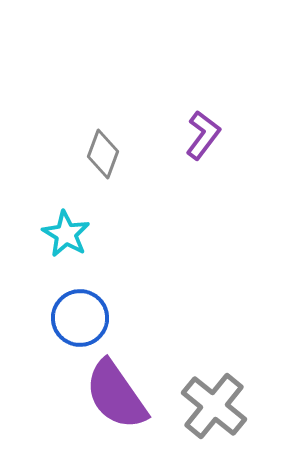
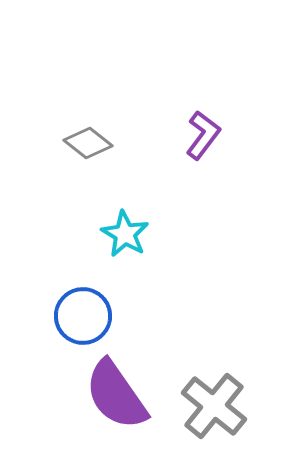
gray diamond: moved 15 px left, 11 px up; rotated 72 degrees counterclockwise
cyan star: moved 59 px right
blue circle: moved 3 px right, 2 px up
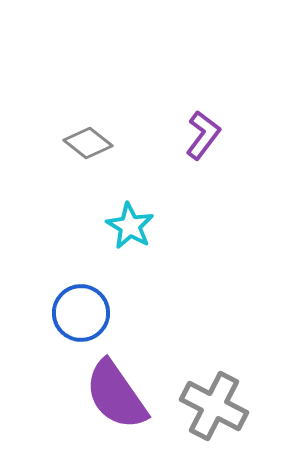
cyan star: moved 5 px right, 8 px up
blue circle: moved 2 px left, 3 px up
gray cross: rotated 12 degrees counterclockwise
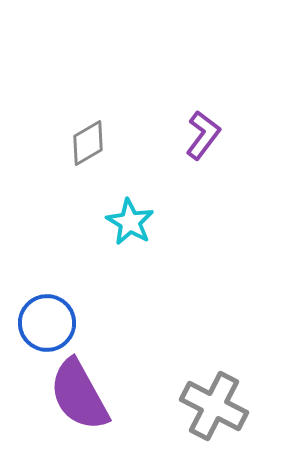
gray diamond: rotated 69 degrees counterclockwise
cyan star: moved 4 px up
blue circle: moved 34 px left, 10 px down
purple semicircle: moved 37 px left; rotated 6 degrees clockwise
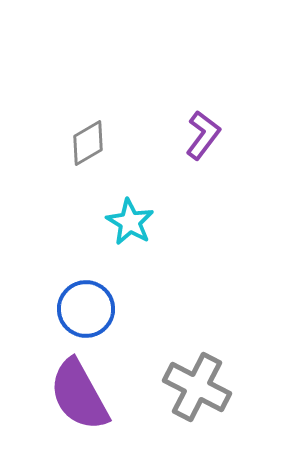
blue circle: moved 39 px right, 14 px up
gray cross: moved 17 px left, 19 px up
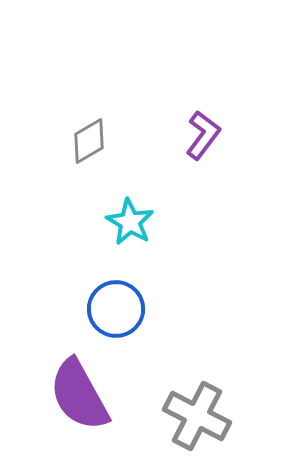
gray diamond: moved 1 px right, 2 px up
blue circle: moved 30 px right
gray cross: moved 29 px down
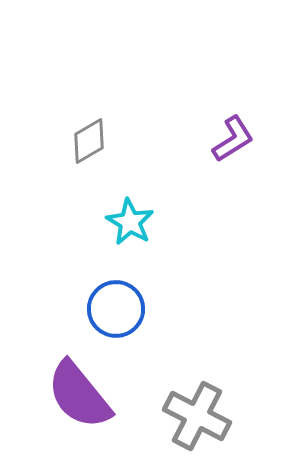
purple L-shape: moved 30 px right, 4 px down; rotated 21 degrees clockwise
purple semicircle: rotated 10 degrees counterclockwise
